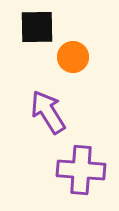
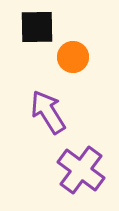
purple cross: rotated 33 degrees clockwise
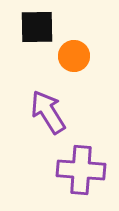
orange circle: moved 1 px right, 1 px up
purple cross: rotated 33 degrees counterclockwise
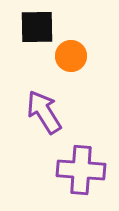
orange circle: moved 3 px left
purple arrow: moved 4 px left
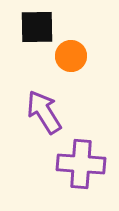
purple cross: moved 6 px up
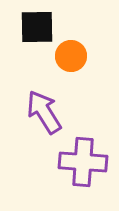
purple cross: moved 2 px right, 2 px up
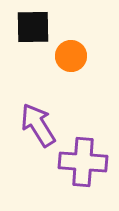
black square: moved 4 px left
purple arrow: moved 6 px left, 13 px down
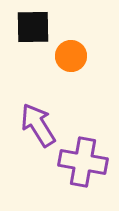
purple cross: rotated 6 degrees clockwise
